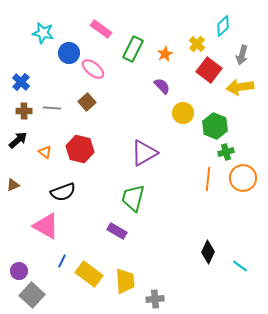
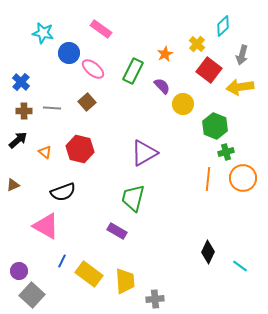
green rectangle: moved 22 px down
yellow circle: moved 9 px up
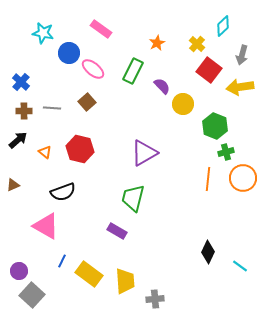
orange star: moved 8 px left, 11 px up
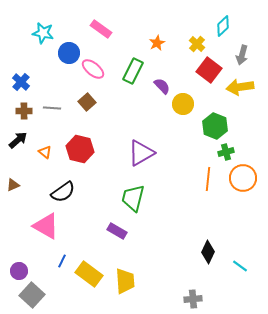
purple triangle: moved 3 px left
black semicircle: rotated 15 degrees counterclockwise
gray cross: moved 38 px right
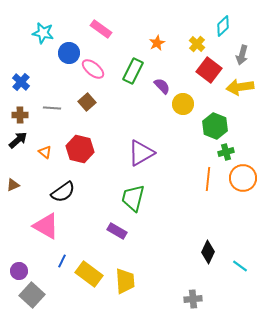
brown cross: moved 4 px left, 4 px down
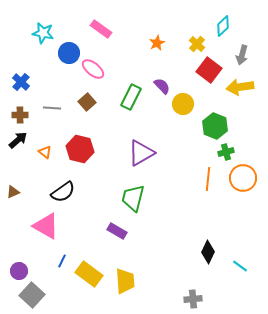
green rectangle: moved 2 px left, 26 px down
brown triangle: moved 7 px down
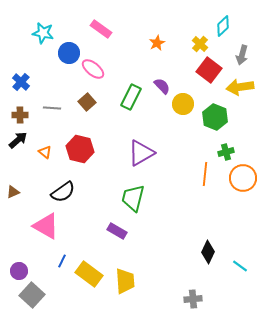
yellow cross: moved 3 px right
green hexagon: moved 9 px up
orange line: moved 3 px left, 5 px up
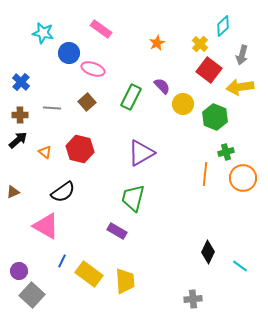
pink ellipse: rotated 20 degrees counterclockwise
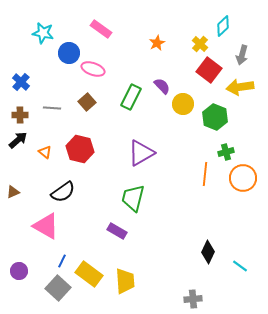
gray square: moved 26 px right, 7 px up
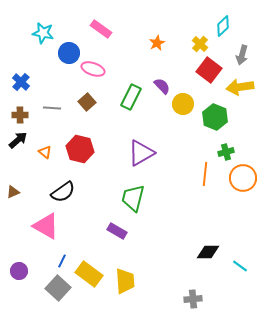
black diamond: rotated 65 degrees clockwise
